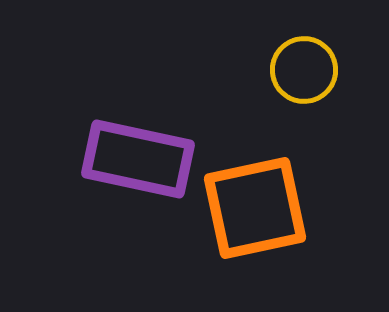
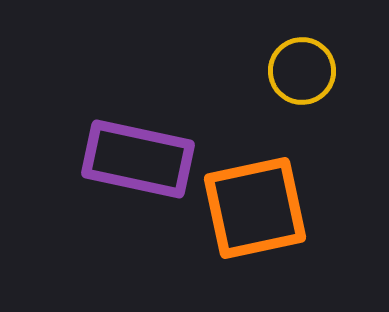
yellow circle: moved 2 px left, 1 px down
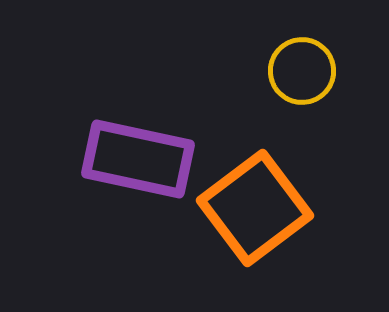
orange square: rotated 25 degrees counterclockwise
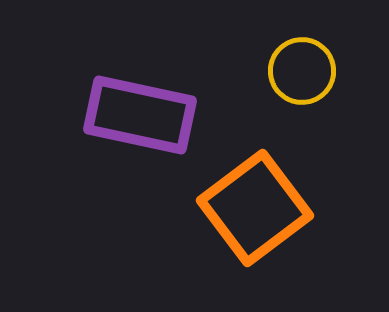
purple rectangle: moved 2 px right, 44 px up
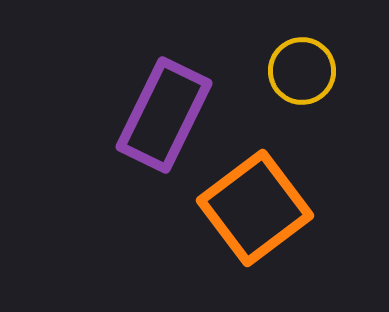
purple rectangle: moved 24 px right; rotated 76 degrees counterclockwise
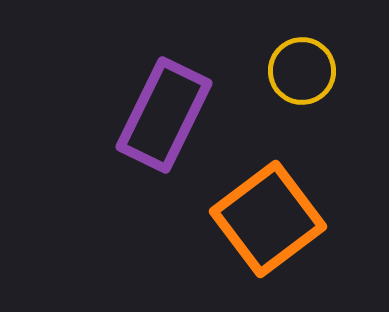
orange square: moved 13 px right, 11 px down
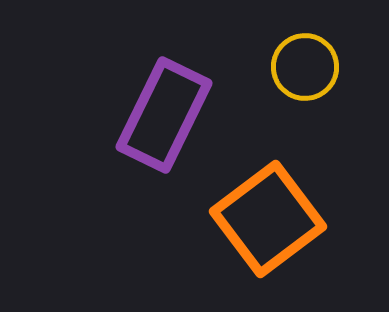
yellow circle: moved 3 px right, 4 px up
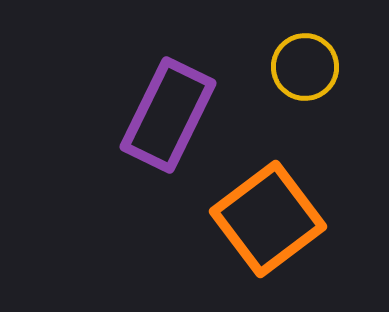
purple rectangle: moved 4 px right
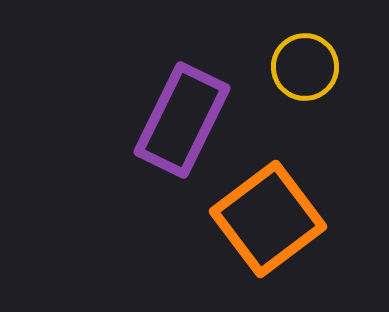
purple rectangle: moved 14 px right, 5 px down
